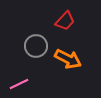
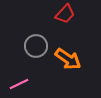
red trapezoid: moved 7 px up
orange arrow: rotated 8 degrees clockwise
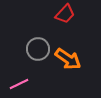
gray circle: moved 2 px right, 3 px down
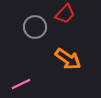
gray circle: moved 3 px left, 22 px up
pink line: moved 2 px right
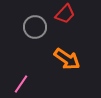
orange arrow: moved 1 px left
pink line: rotated 30 degrees counterclockwise
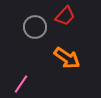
red trapezoid: moved 2 px down
orange arrow: moved 1 px up
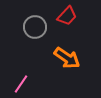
red trapezoid: moved 2 px right
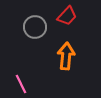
orange arrow: moved 1 px left, 2 px up; rotated 120 degrees counterclockwise
pink line: rotated 60 degrees counterclockwise
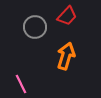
orange arrow: rotated 12 degrees clockwise
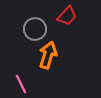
gray circle: moved 2 px down
orange arrow: moved 18 px left, 1 px up
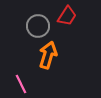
red trapezoid: rotated 10 degrees counterclockwise
gray circle: moved 3 px right, 3 px up
